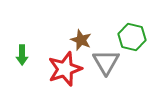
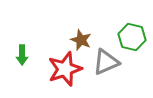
gray triangle: rotated 36 degrees clockwise
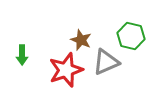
green hexagon: moved 1 px left, 1 px up
red star: moved 1 px right, 1 px down
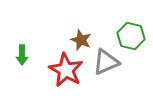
red star: rotated 24 degrees counterclockwise
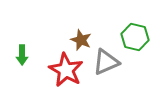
green hexagon: moved 4 px right, 1 px down
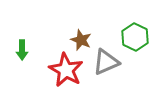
green hexagon: rotated 12 degrees clockwise
green arrow: moved 5 px up
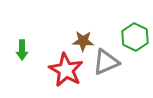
brown star: moved 2 px right, 1 px down; rotated 20 degrees counterclockwise
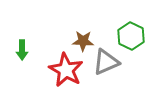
green hexagon: moved 4 px left, 1 px up
